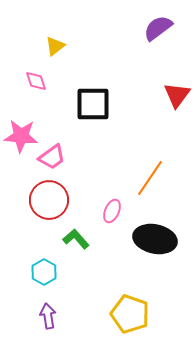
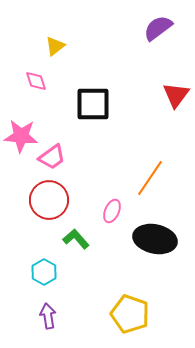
red triangle: moved 1 px left
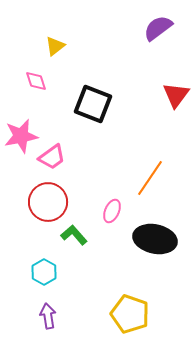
black square: rotated 21 degrees clockwise
pink star: rotated 16 degrees counterclockwise
red circle: moved 1 px left, 2 px down
green L-shape: moved 2 px left, 4 px up
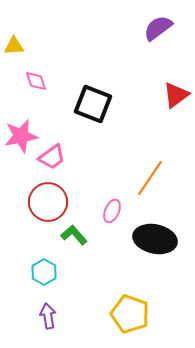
yellow triangle: moved 41 px left; rotated 35 degrees clockwise
red triangle: rotated 16 degrees clockwise
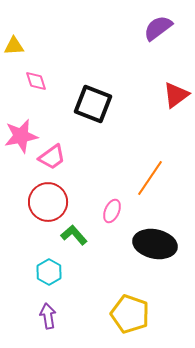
black ellipse: moved 5 px down
cyan hexagon: moved 5 px right
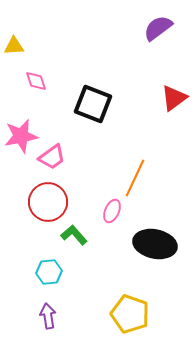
red triangle: moved 2 px left, 3 px down
orange line: moved 15 px left; rotated 9 degrees counterclockwise
cyan hexagon: rotated 25 degrees clockwise
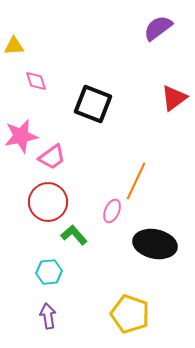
orange line: moved 1 px right, 3 px down
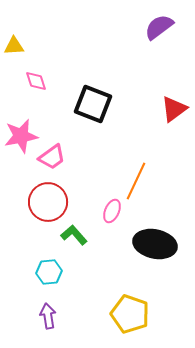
purple semicircle: moved 1 px right, 1 px up
red triangle: moved 11 px down
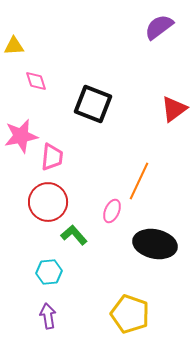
pink trapezoid: rotated 48 degrees counterclockwise
orange line: moved 3 px right
